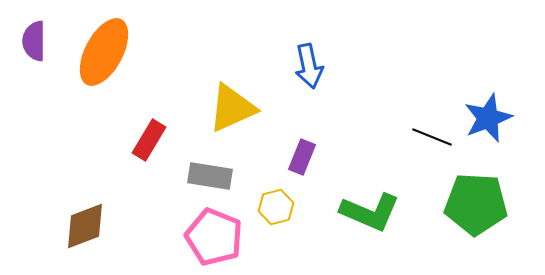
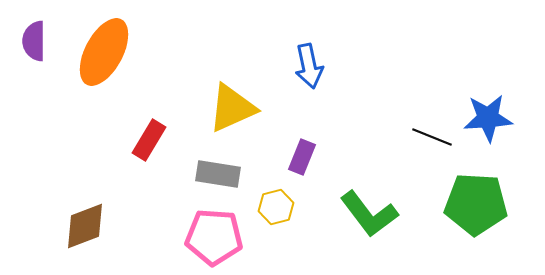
blue star: rotated 18 degrees clockwise
gray rectangle: moved 8 px right, 2 px up
green L-shape: moved 1 px left, 2 px down; rotated 30 degrees clockwise
pink pentagon: rotated 18 degrees counterclockwise
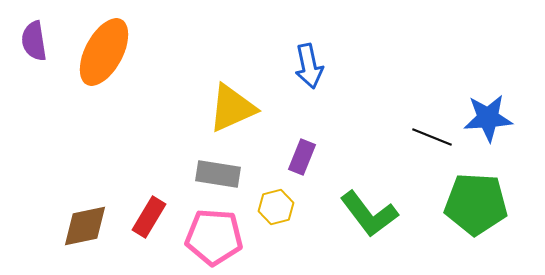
purple semicircle: rotated 9 degrees counterclockwise
red rectangle: moved 77 px down
brown diamond: rotated 9 degrees clockwise
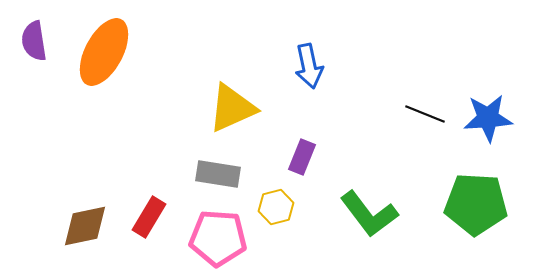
black line: moved 7 px left, 23 px up
pink pentagon: moved 4 px right, 1 px down
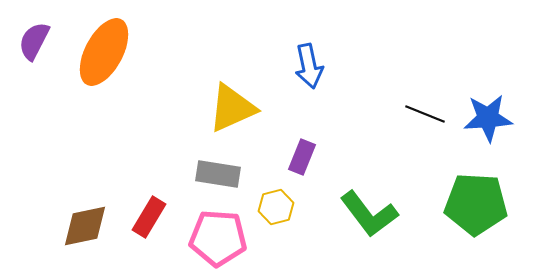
purple semicircle: rotated 36 degrees clockwise
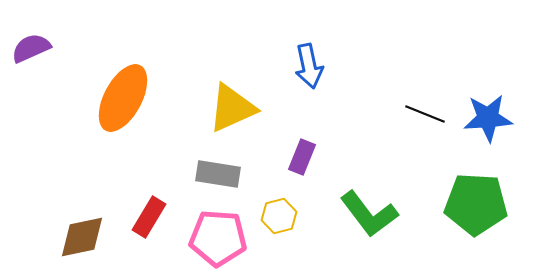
purple semicircle: moved 3 px left, 7 px down; rotated 39 degrees clockwise
orange ellipse: moved 19 px right, 46 px down
yellow hexagon: moved 3 px right, 9 px down
brown diamond: moved 3 px left, 11 px down
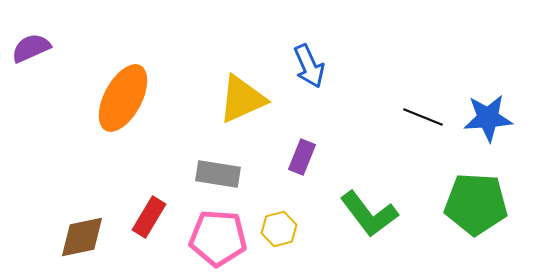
blue arrow: rotated 12 degrees counterclockwise
yellow triangle: moved 10 px right, 9 px up
black line: moved 2 px left, 3 px down
yellow hexagon: moved 13 px down
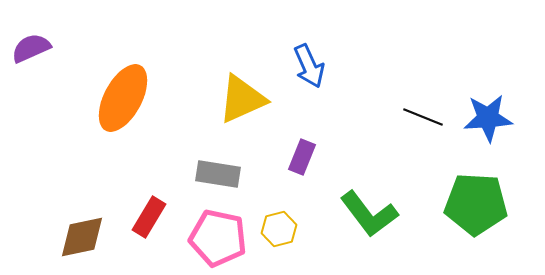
pink pentagon: rotated 8 degrees clockwise
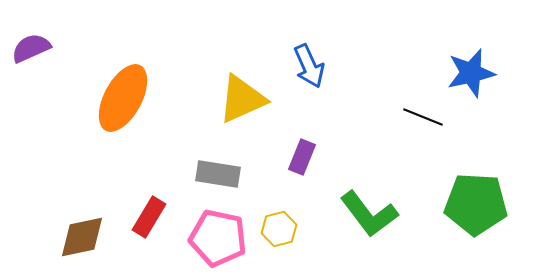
blue star: moved 17 px left, 45 px up; rotated 9 degrees counterclockwise
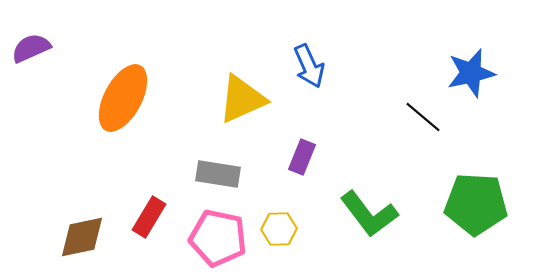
black line: rotated 18 degrees clockwise
yellow hexagon: rotated 12 degrees clockwise
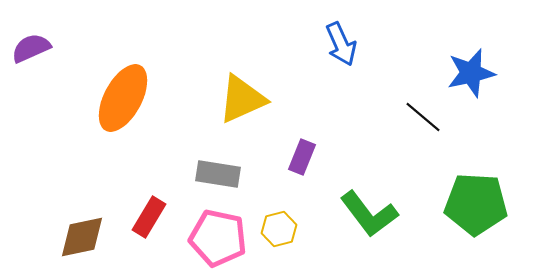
blue arrow: moved 32 px right, 22 px up
yellow hexagon: rotated 12 degrees counterclockwise
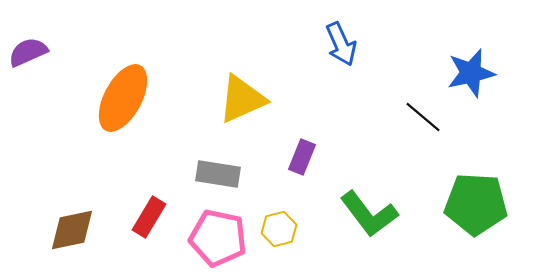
purple semicircle: moved 3 px left, 4 px down
brown diamond: moved 10 px left, 7 px up
